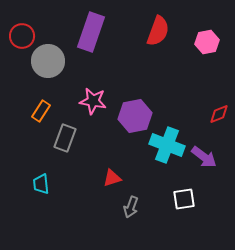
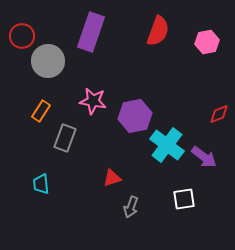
cyan cross: rotated 16 degrees clockwise
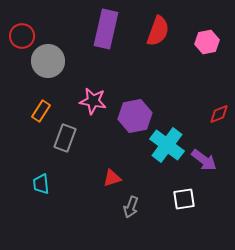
purple rectangle: moved 15 px right, 3 px up; rotated 6 degrees counterclockwise
purple arrow: moved 3 px down
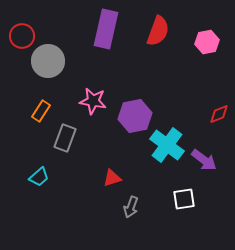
cyan trapezoid: moved 2 px left, 7 px up; rotated 125 degrees counterclockwise
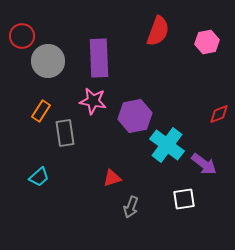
purple rectangle: moved 7 px left, 29 px down; rotated 15 degrees counterclockwise
gray rectangle: moved 5 px up; rotated 28 degrees counterclockwise
purple arrow: moved 4 px down
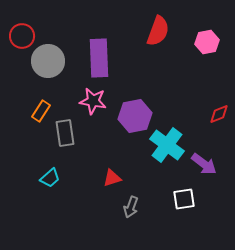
cyan trapezoid: moved 11 px right, 1 px down
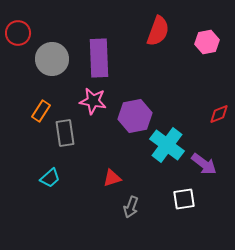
red circle: moved 4 px left, 3 px up
gray circle: moved 4 px right, 2 px up
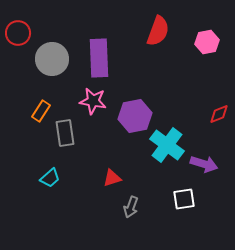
purple arrow: rotated 20 degrees counterclockwise
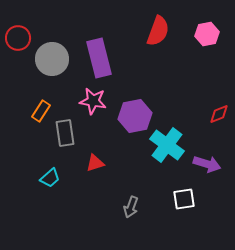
red circle: moved 5 px down
pink hexagon: moved 8 px up
purple rectangle: rotated 12 degrees counterclockwise
purple arrow: moved 3 px right
red triangle: moved 17 px left, 15 px up
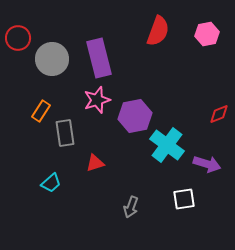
pink star: moved 4 px right, 1 px up; rotated 28 degrees counterclockwise
cyan trapezoid: moved 1 px right, 5 px down
